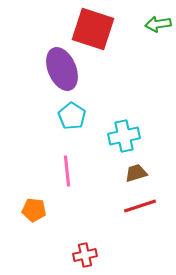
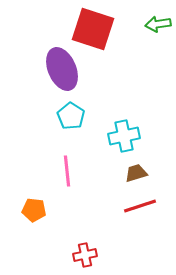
cyan pentagon: moved 1 px left
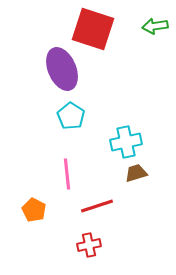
green arrow: moved 3 px left, 2 px down
cyan cross: moved 2 px right, 6 px down
pink line: moved 3 px down
red line: moved 43 px left
orange pentagon: rotated 20 degrees clockwise
red cross: moved 4 px right, 10 px up
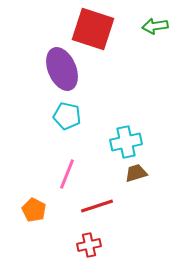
cyan pentagon: moved 4 px left; rotated 20 degrees counterclockwise
pink line: rotated 28 degrees clockwise
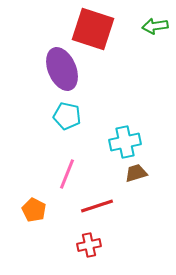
cyan cross: moved 1 px left
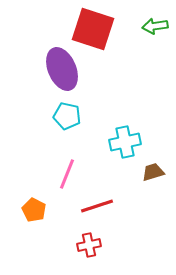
brown trapezoid: moved 17 px right, 1 px up
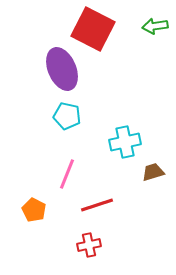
red square: rotated 9 degrees clockwise
red line: moved 1 px up
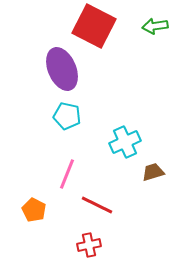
red square: moved 1 px right, 3 px up
cyan cross: rotated 12 degrees counterclockwise
red line: rotated 44 degrees clockwise
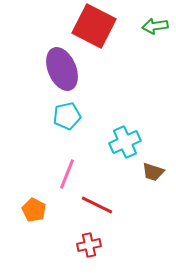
cyan pentagon: rotated 24 degrees counterclockwise
brown trapezoid: rotated 145 degrees counterclockwise
